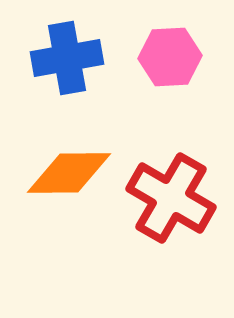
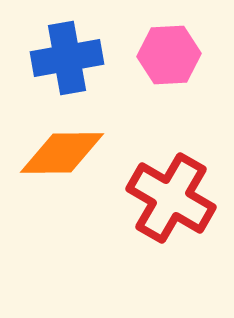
pink hexagon: moved 1 px left, 2 px up
orange diamond: moved 7 px left, 20 px up
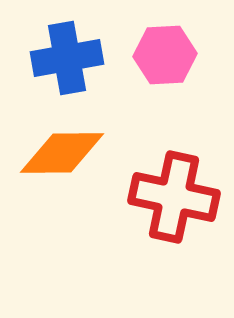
pink hexagon: moved 4 px left
red cross: moved 3 px right, 1 px up; rotated 18 degrees counterclockwise
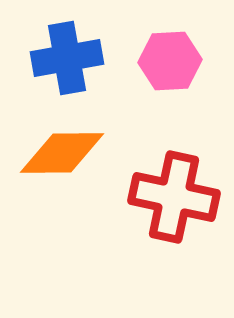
pink hexagon: moved 5 px right, 6 px down
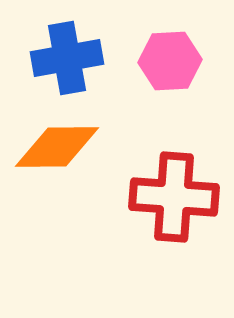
orange diamond: moved 5 px left, 6 px up
red cross: rotated 8 degrees counterclockwise
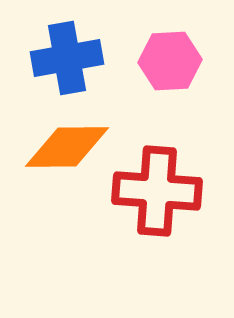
orange diamond: moved 10 px right
red cross: moved 17 px left, 6 px up
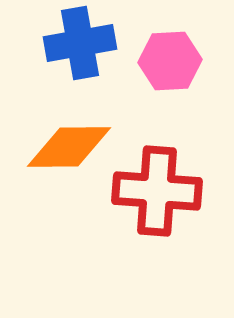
blue cross: moved 13 px right, 15 px up
orange diamond: moved 2 px right
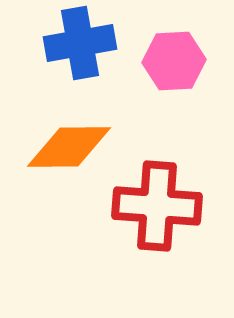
pink hexagon: moved 4 px right
red cross: moved 15 px down
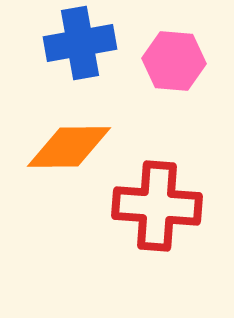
pink hexagon: rotated 8 degrees clockwise
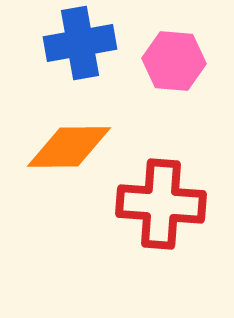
red cross: moved 4 px right, 2 px up
